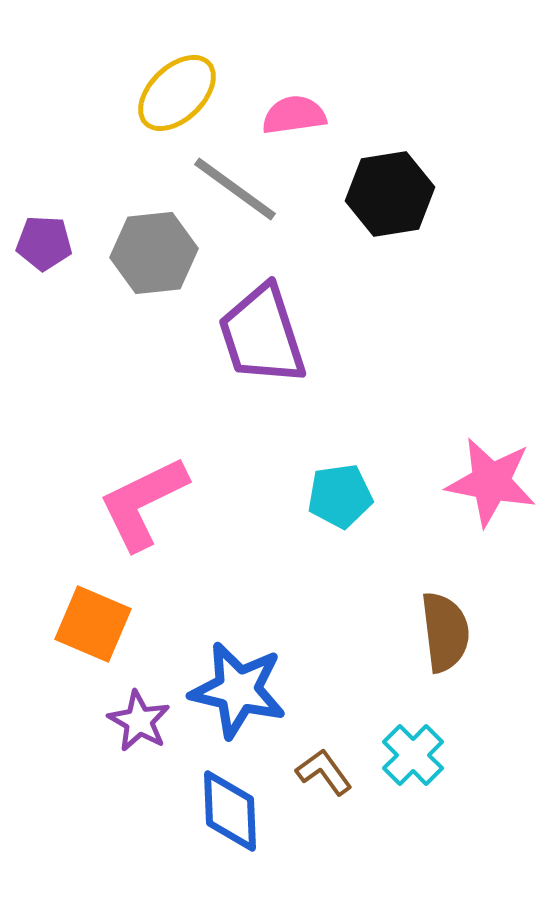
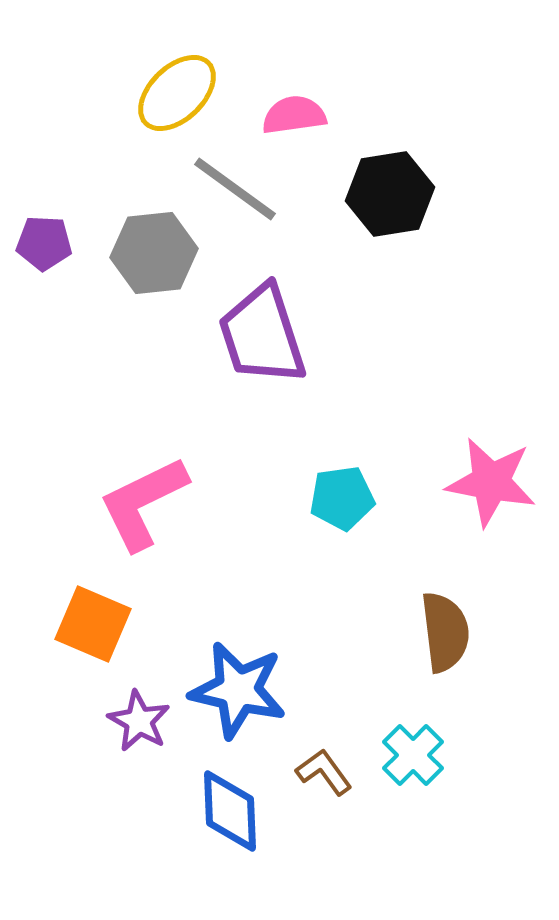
cyan pentagon: moved 2 px right, 2 px down
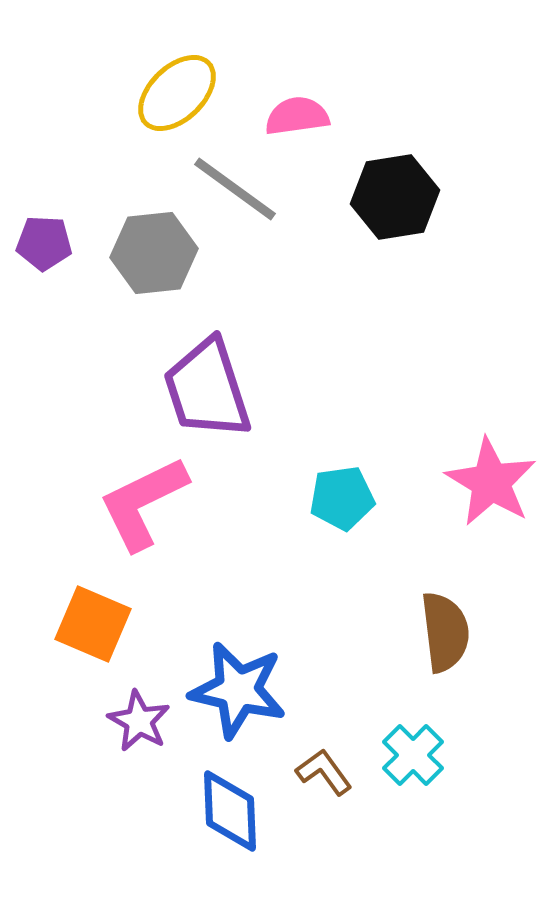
pink semicircle: moved 3 px right, 1 px down
black hexagon: moved 5 px right, 3 px down
purple trapezoid: moved 55 px left, 54 px down
pink star: rotated 20 degrees clockwise
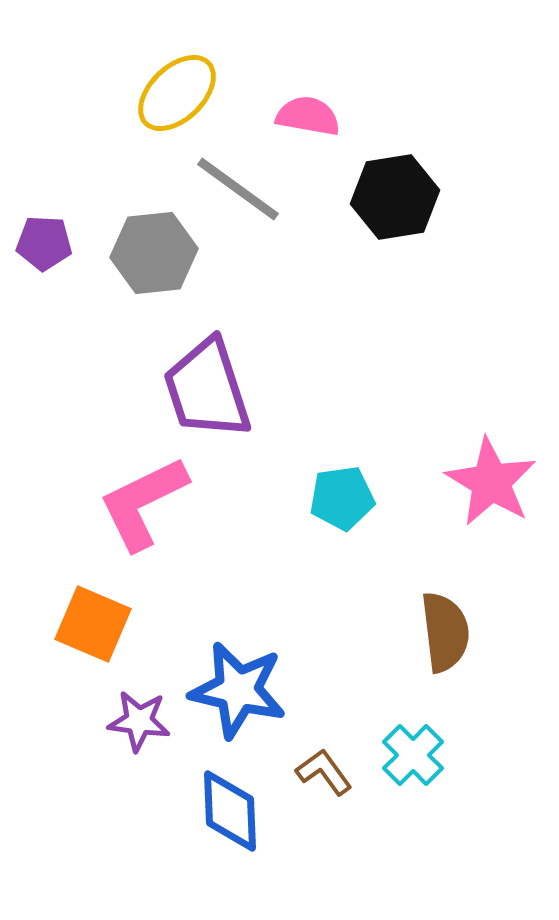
pink semicircle: moved 11 px right; rotated 18 degrees clockwise
gray line: moved 3 px right
purple star: rotated 22 degrees counterclockwise
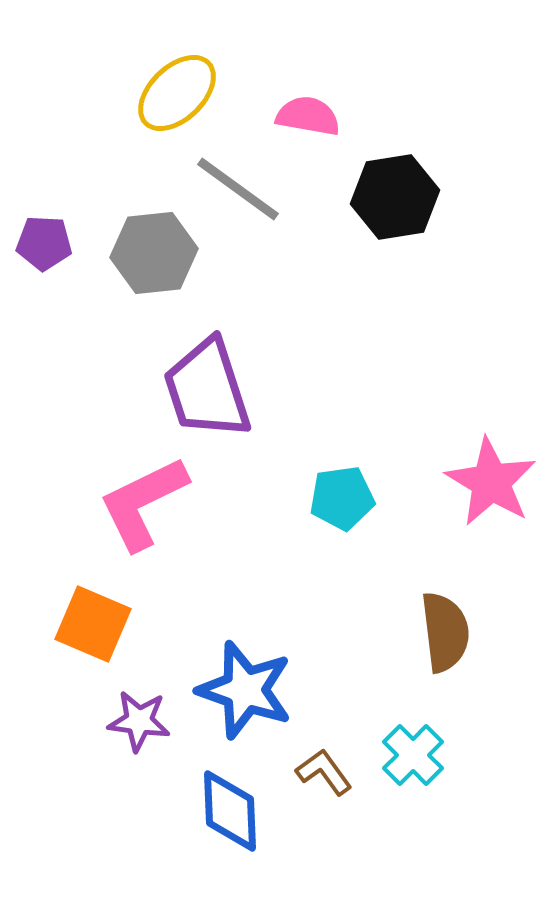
blue star: moved 7 px right; rotated 6 degrees clockwise
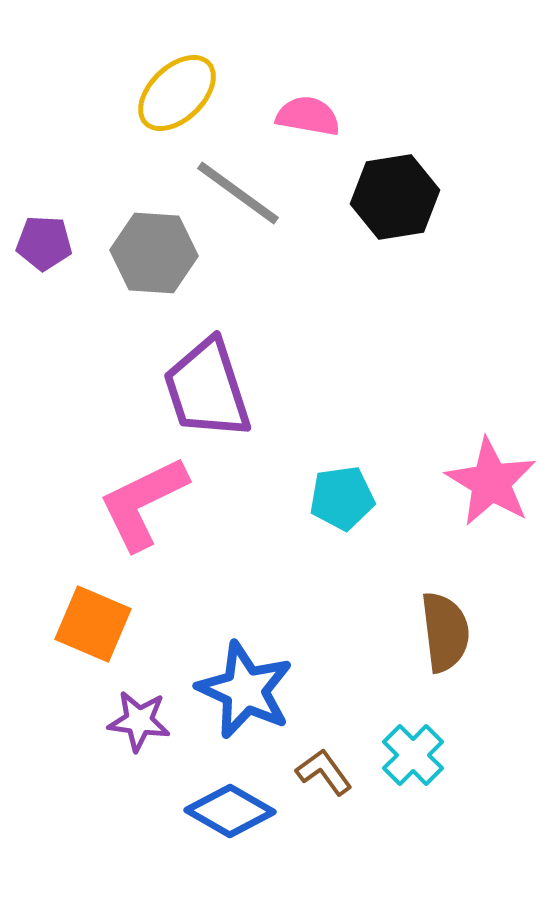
gray line: moved 4 px down
gray hexagon: rotated 10 degrees clockwise
blue star: rotated 6 degrees clockwise
blue diamond: rotated 58 degrees counterclockwise
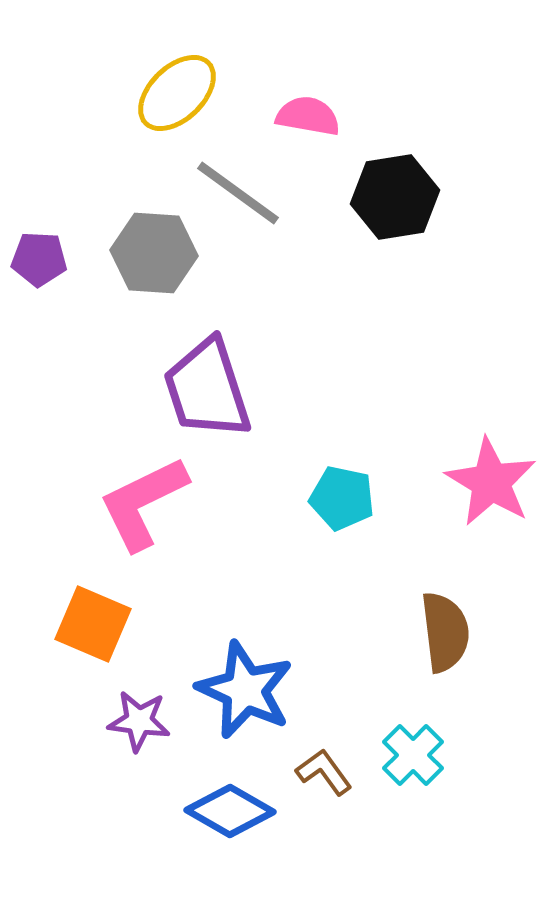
purple pentagon: moved 5 px left, 16 px down
cyan pentagon: rotated 20 degrees clockwise
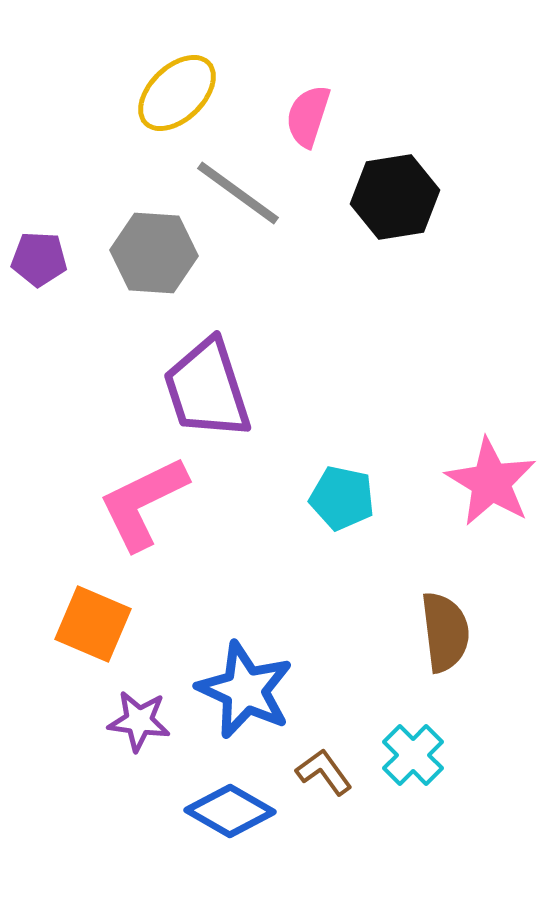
pink semicircle: rotated 82 degrees counterclockwise
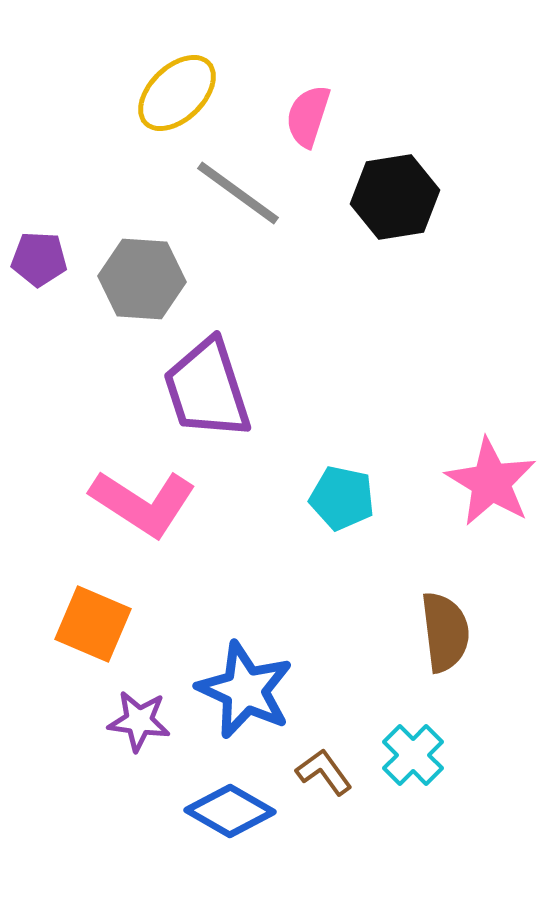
gray hexagon: moved 12 px left, 26 px down
pink L-shape: rotated 121 degrees counterclockwise
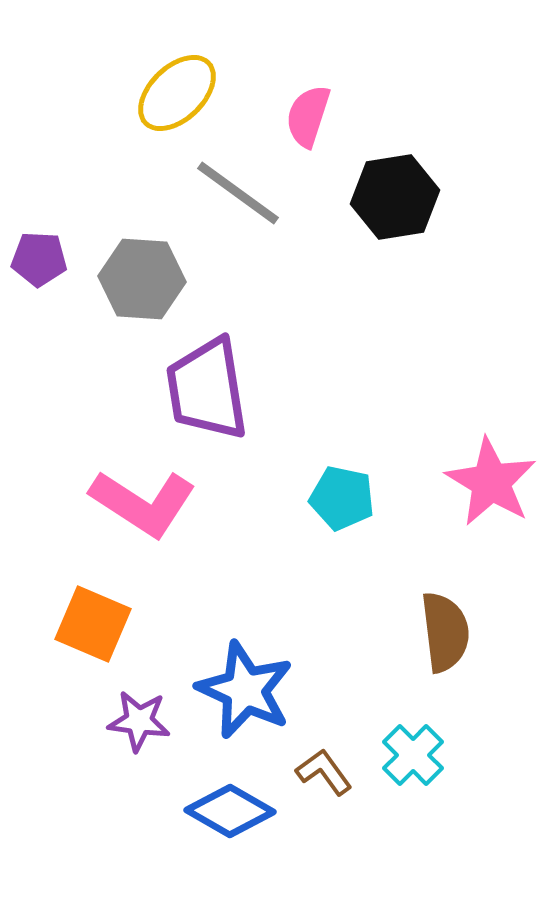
purple trapezoid: rotated 9 degrees clockwise
